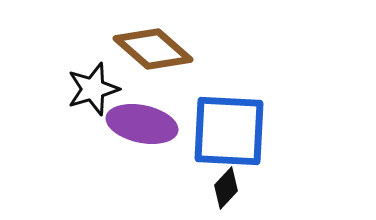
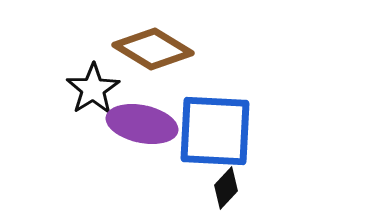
brown diamond: rotated 10 degrees counterclockwise
black star: rotated 16 degrees counterclockwise
blue square: moved 14 px left
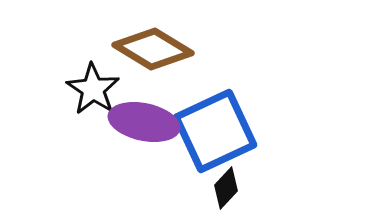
black star: rotated 6 degrees counterclockwise
purple ellipse: moved 2 px right, 2 px up
blue square: rotated 28 degrees counterclockwise
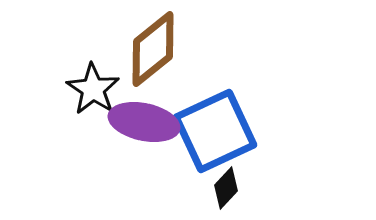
brown diamond: rotated 70 degrees counterclockwise
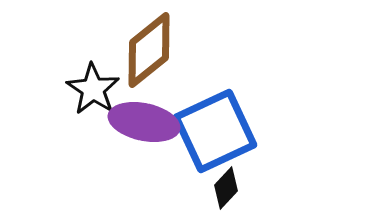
brown diamond: moved 4 px left, 1 px down
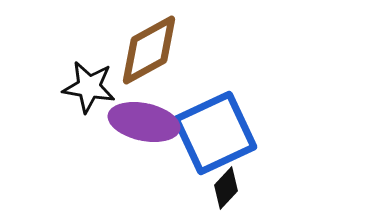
brown diamond: rotated 10 degrees clockwise
black star: moved 4 px left, 2 px up; rotated 24 degrees counterclockwise
blue square: moved 2 px down
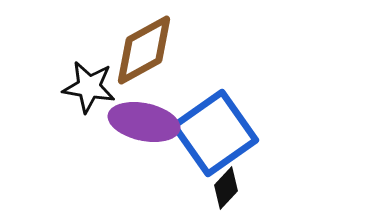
brown diamond: moved 5 px left
blue square: rotated 10 degrees counterclockwise
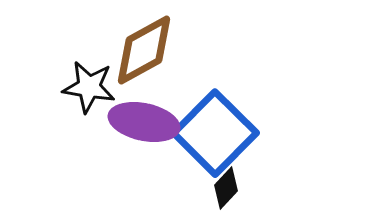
blue square: rotated 10 degrees counterclockwise
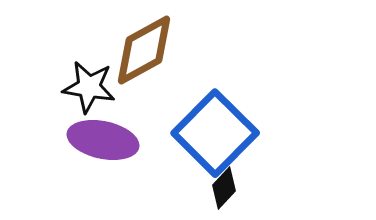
purple ellipse: moved 41 px left, 18 px down
black diamond: moved 2 px left
